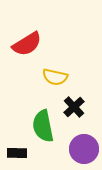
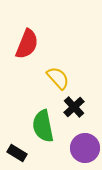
red semicircle: rotated 36 degrees counterclockwise
yellow semicircle: moved 3 px right, 1 px down; rotated 145 degrees counterclockwise
purple circle: moved 1 px right, 1 px up
black rectangle: rotated 30 degrees clockwise
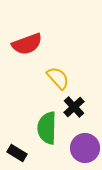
red semicircle: rotated 48 degrees clockwise
green semicircle: moved 4 px right, 2 px down; rotated 12 degrees clockwise
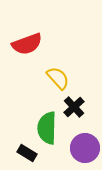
black rectangle: moved 10 px right
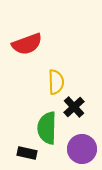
yellow semicircle: moved 2 px left, 4 px down; rotated 40 degrees clockwise
purple circle: moved 3 px left, 1 px down
black rectangle: rotated 18 degrees counterclockwise
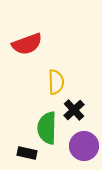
black cross: moved 3 px down
purple circle: moved 2 px right, 3 px up
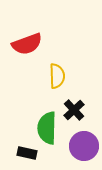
yellow semicircle: moved 1 px right, 6 px up
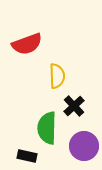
black cross: moved 4 px up
black rectangle: moved 3 px down
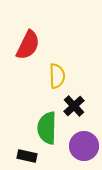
red semicircle: moved 1 px right, 1 px down; rotated 44 degrees counterclockwise
